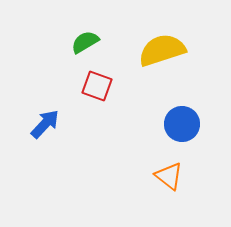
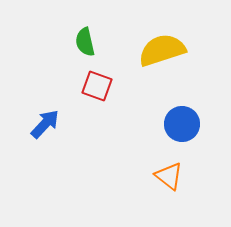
green semicircle: rotated 72 degrees counterclockwise
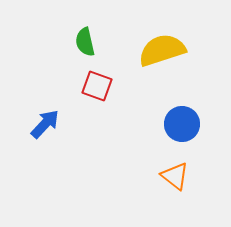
orange triangle: moved 6 px right
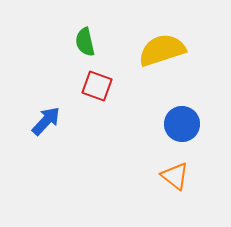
blue arrow: moved 1 px right, 3 px up
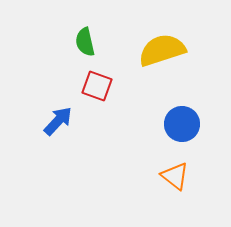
blue arrow: moved 12 px right
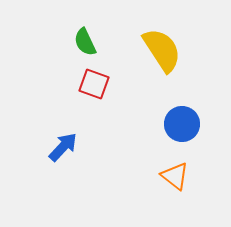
green semicircle: rotated 12 degrees counterclockwise
yellow semicircle: rotated 75 degrees clockwise
red square: moved 3 px left, 2 px up
blue arrow: moved 5 px right, 26 px down
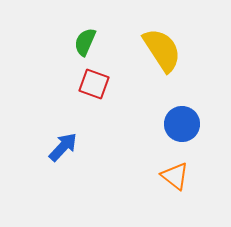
green semicircle: rotated 48 degrees clockwise
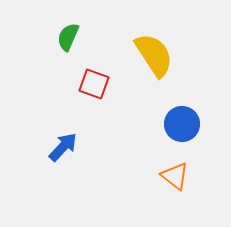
green semicircle: moved 17 px left, 5 px up
yellow semicircle: moved 8 px left, 5 px down
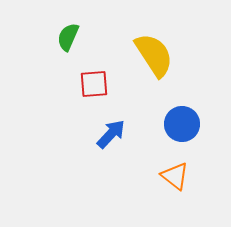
red square: rotated 24 degrees counterclockwise
blue arrow: moved 48 px right, 13 px up
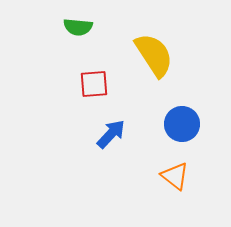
green semicircle: moved 10 px right, 10 px up; rotated 108 degrees counterclockwise
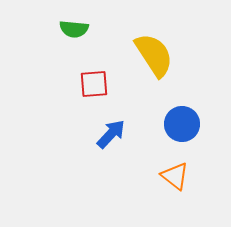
green semicircle: moved 4 px left, 2 px down
